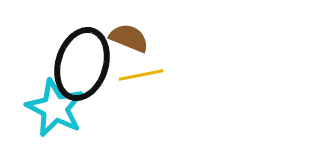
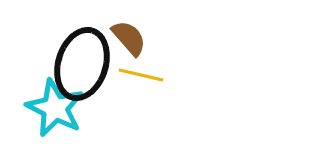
brown semicircle: rotated 27 degrees clockwise
yellow line: rotated 24 degrees clockwise
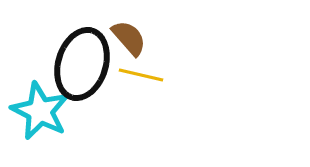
cyan star: moved 15 px left, 3 px down
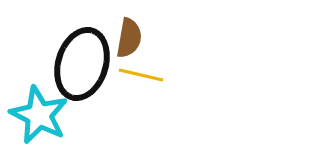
brown semicircle: rotated 51 degrees clockwise
cyan star: moved 1 px left, 4 px down
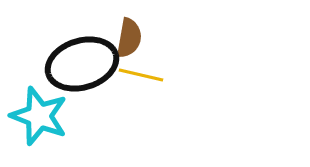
black ellipse: rotated 56 degrees clockwise
cyan star: moved 1 px down; rotated 6 degrees counterclockwise
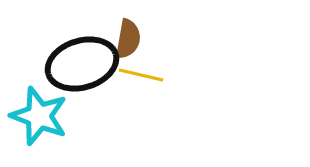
brown semicircle: moved 1 px left, 1 px down
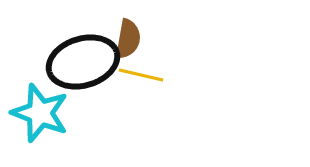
black ellipse: moved 1 px right, 2 px up
cyan star: moved 1 px right, 3 px up
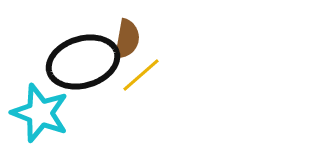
brown semicircle: moved 1 px left
yellow line: rotated 54 degrees counterclockwise
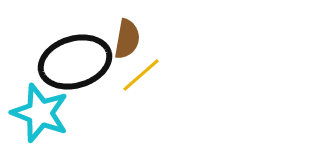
black ellipse: moved 8 px left
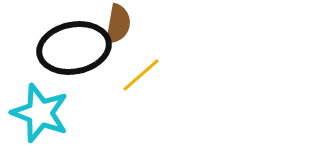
brown semicircle: moved 9 px left, 15 px up
black ellipse: moved 1 px left, 14 px up; rotated 6 degrees clockwise
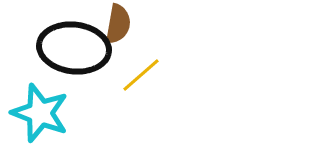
black ellipse: rotated 18 degrees clockwise
